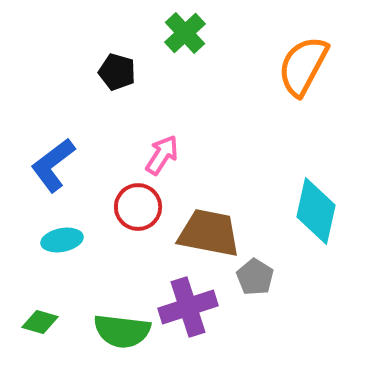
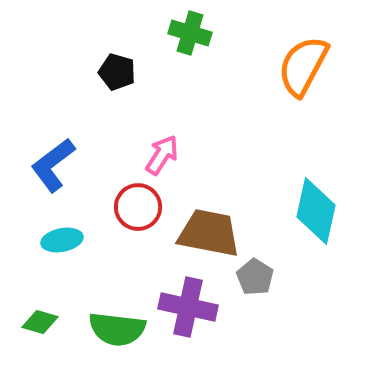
green cross: moved 5 px right; rotated 30 degrees counterclockwise
purple cross: rotated 30 degrees clockwise
green semicircle: moved 5 px left, 2 px up
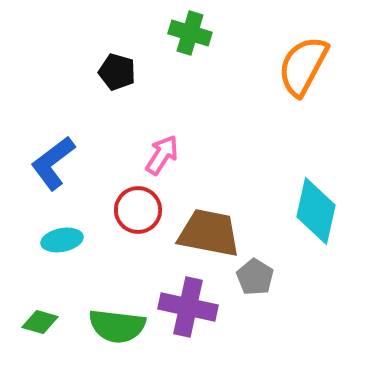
blue L-shape: moved 2 px up
red circle: moved 3 px down
green semicircle: moved 3 px up
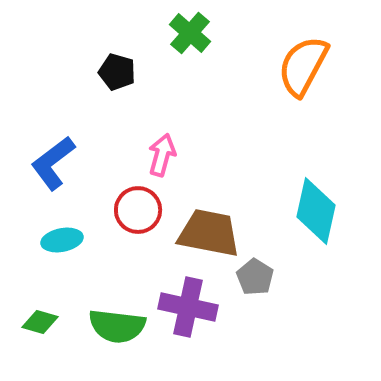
green cross: rotated 24 degrees clockwise
pink arrow: rotated 18 degrees counterclockwise
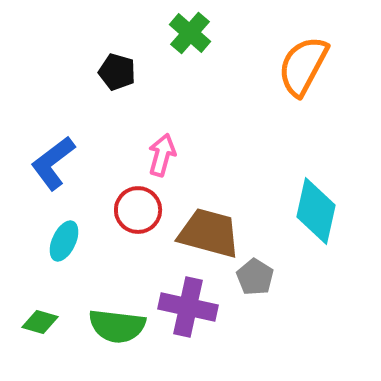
brown trapezoid: rotated 4 degrees clockwise
cyan ellipse: moved 2 px right, 1 px down; rotated 54 degrees counterclockwise
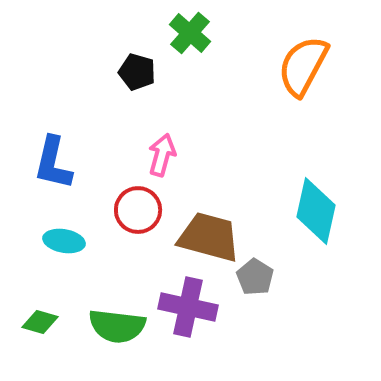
black pentagon: moved 20 px right
blue L-shape: rotated 40 degrees counterclockwise
brown trapezoid: moved 4 px down
cyan ellipse: rotated 75 degrees clockwise
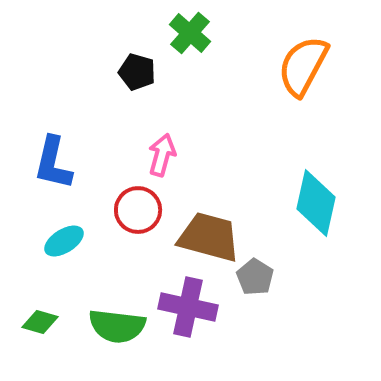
cyan diamond: moved 8 px up
cyan ellipse: rotated 42 degrees counterclockwise
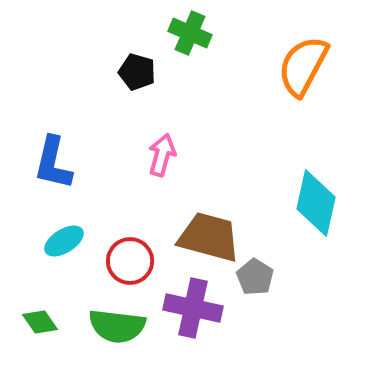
green cross: rotated 18 degrees counterclockwise
red circle: moved 8 px left, 51 px down
purple cross: moved 5 px right, 1 px down
green diamond: rotated 39 degrees clockwise
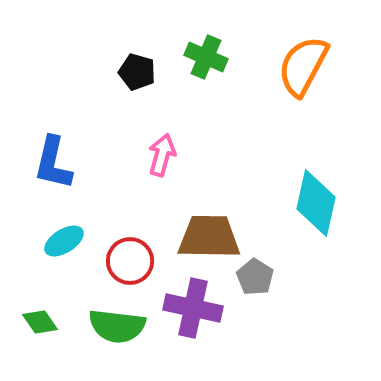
green cross: moved 16 px right, 24 px down
brown trapezoid: rotated 14 degrees counterclockwise
